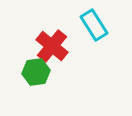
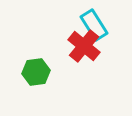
red cross: moved 32 px right
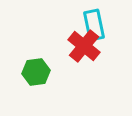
cyan rectangle: rotated 20 degrees clockwise
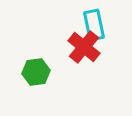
red cross: moved 1 px down
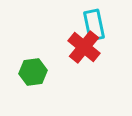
green hexagon: moved 3 px left
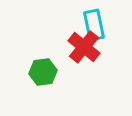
green hexagon: moved 10 px right
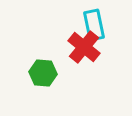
green hexagon: moved 1 px down; rotated 12 degrees clockwise
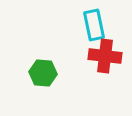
red cross: moved 21 px right, 9 px down; rotated 32 degrees counterclockwise
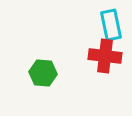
cyan rectangle: moved 17 px right
